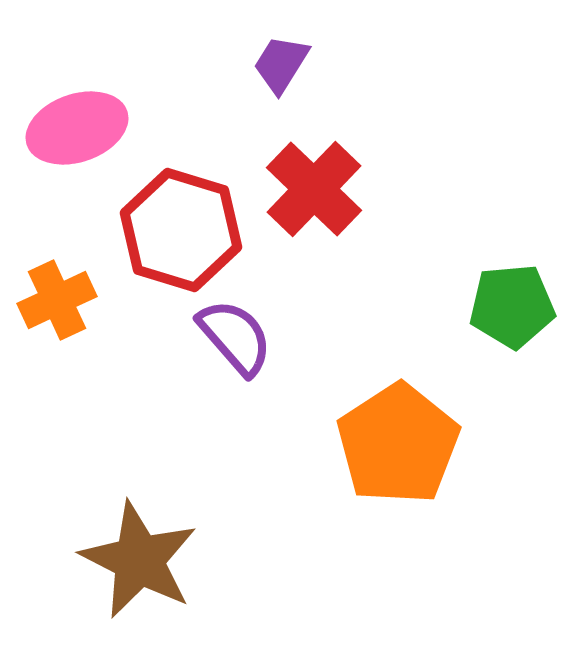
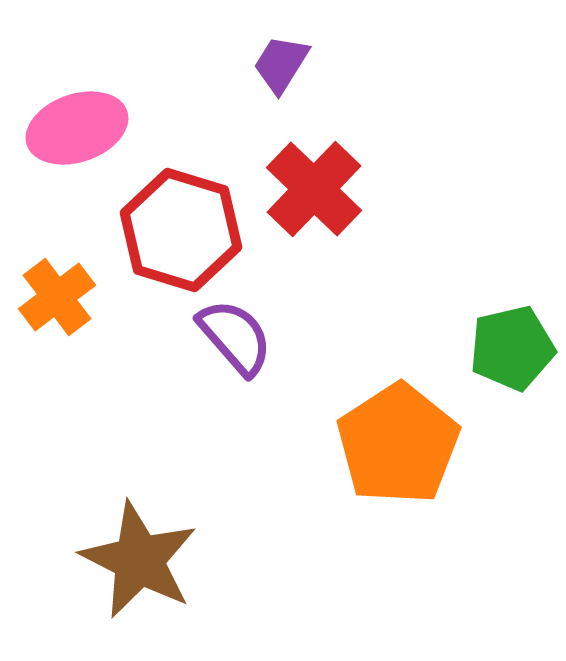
orange cross: moved 3 px up; rotated 12 degrees counterclockwise
green pentagon: moved 42 px down; rotated 8 degrees counterclockwise
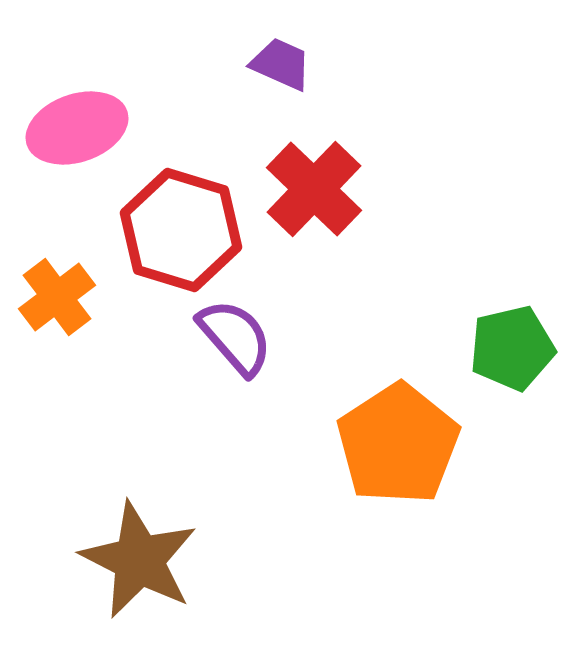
purple trapezoid: rotated 82 degrees clockwise
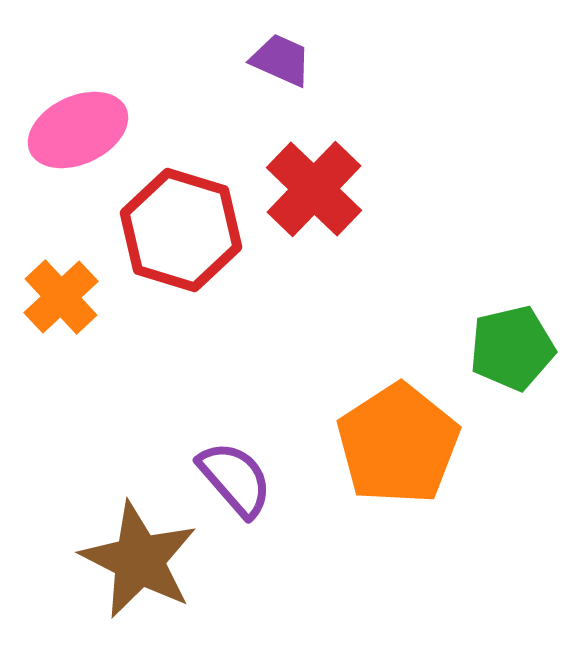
purple trapezoid: moved 4 px up
pink ellipse: moved 1 px right, 2 px down; rotated 6 degrees counterclockwise
orange cross: moved 4 px right; rotated 6 degrees counterclockwise
purple semicircle: moved 142 px down
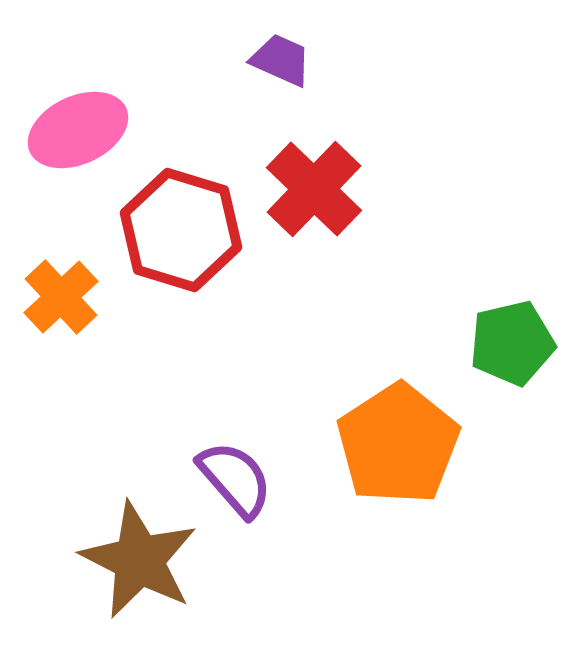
green pentagon: moved 5 px up
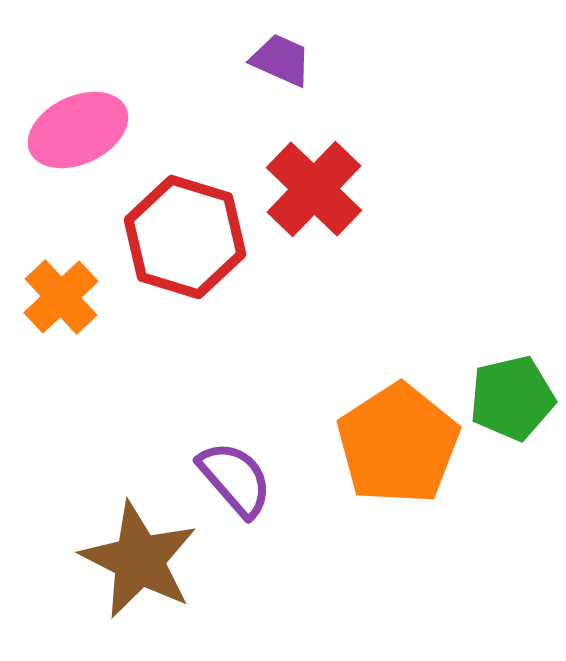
red hexagon: moved 4 px right, 7 px down
green pentagon: moved 55 px down
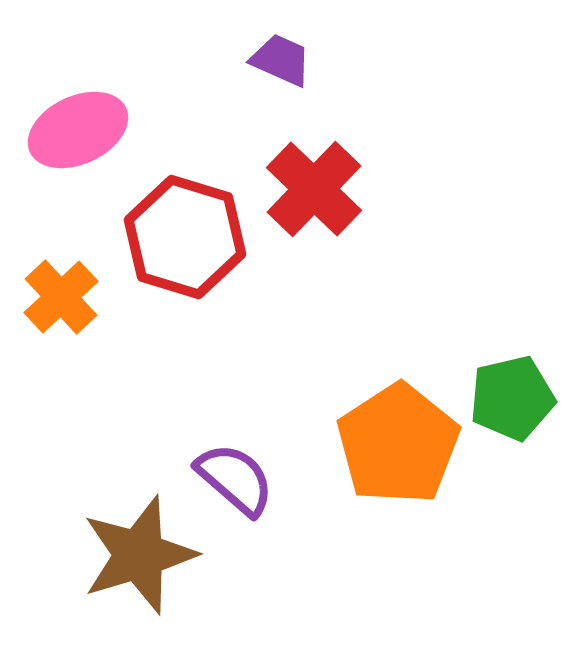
purple semicircle: rotated 8 degrees counterclockwise
brown star: moved 5 px up; rotated 28 degrees clockwise
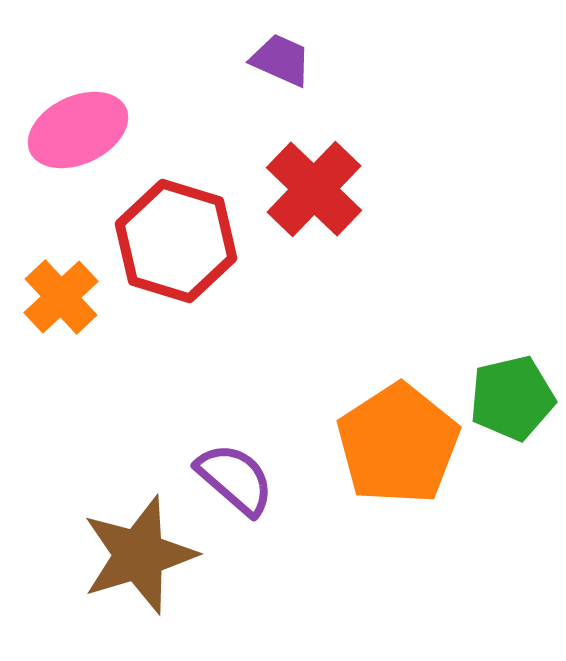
red hexagon: moved 9 px left, 4 px down
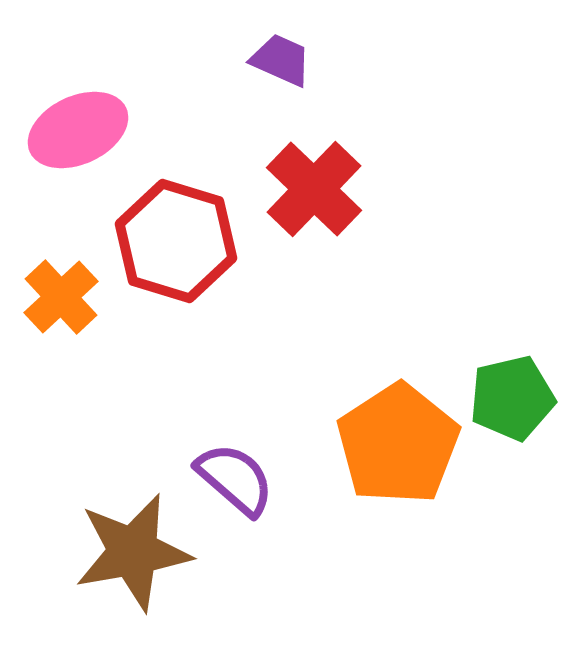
brown star: moved 6 px left, 3 px up; rotated 7 degrees clockwise
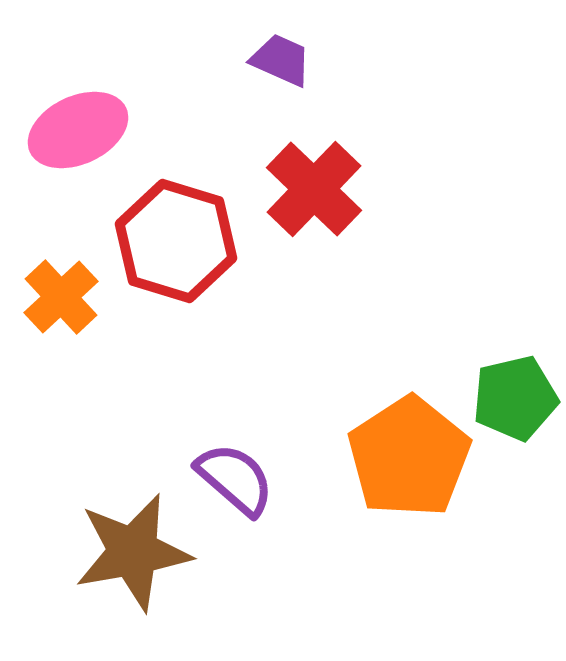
green pentagon: moved 3 px right
orange pentagon: moved 11 px right, 13 px down
